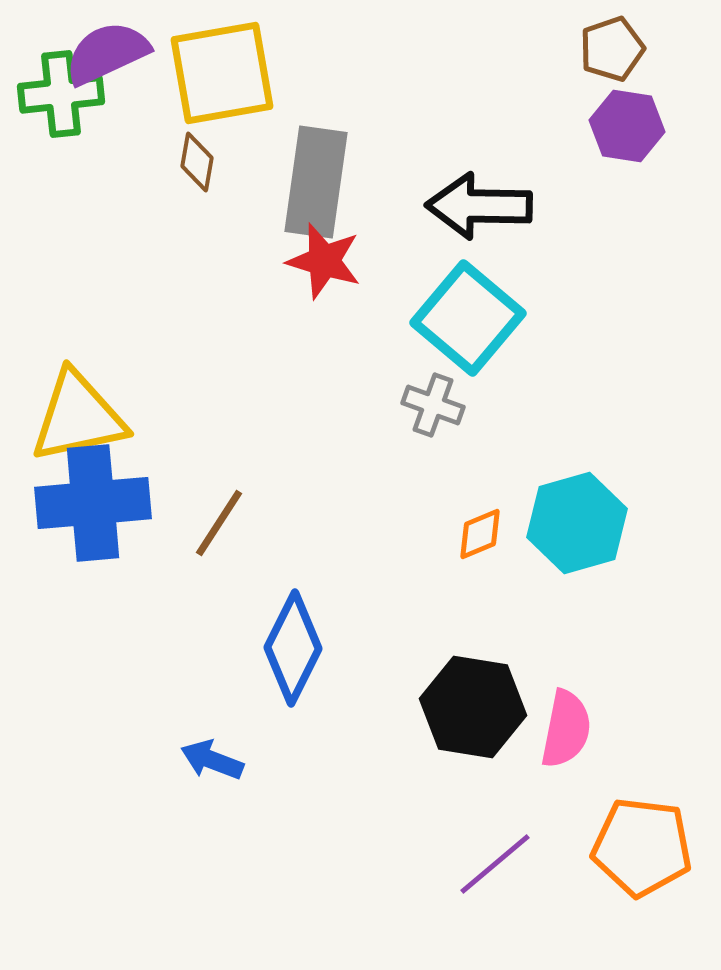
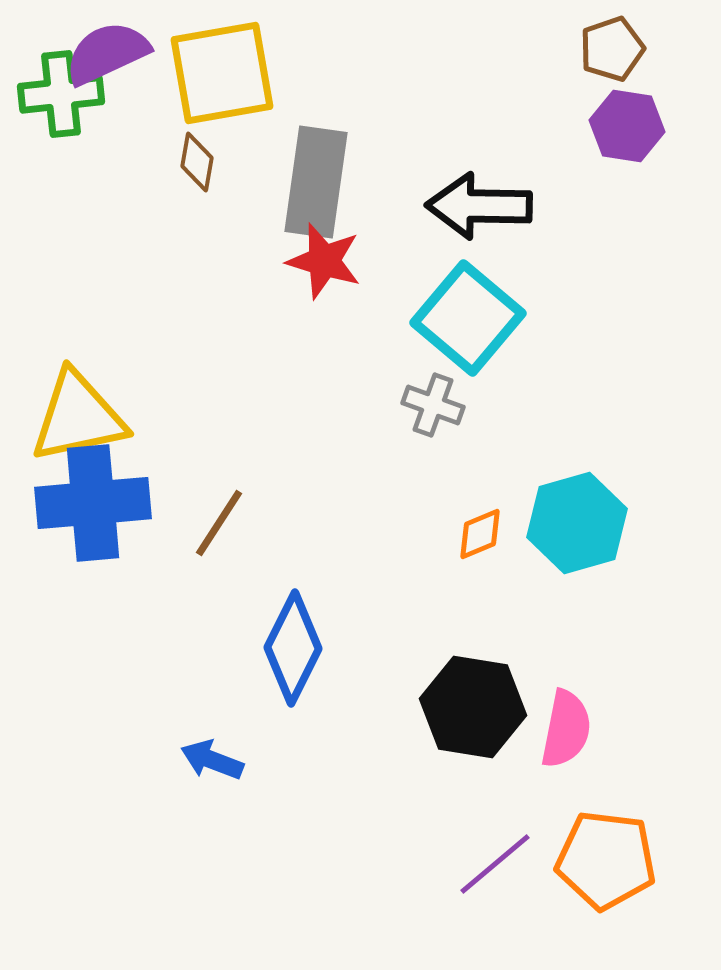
orange pentagon: moved 36 px left, 13 px down
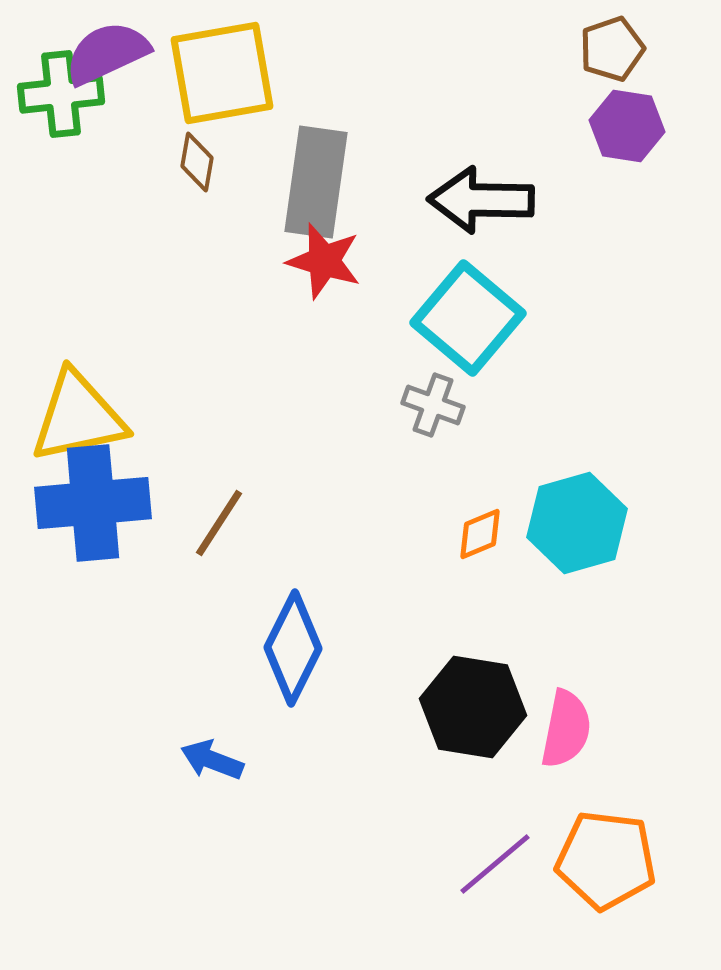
black arrow: moved 2 px right, 6 px up
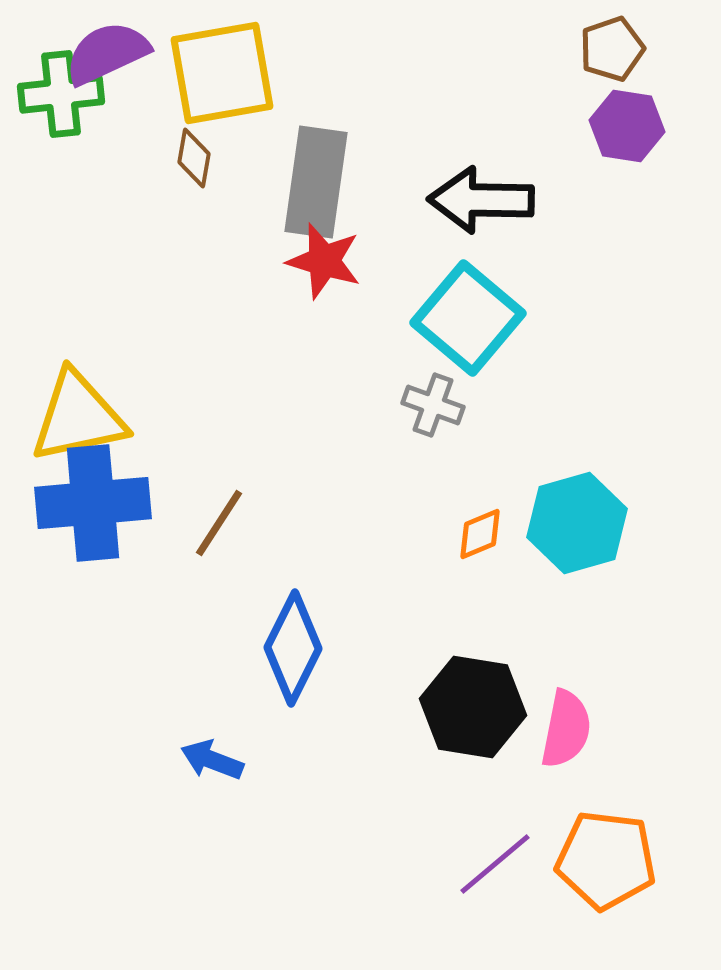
brown diamond: moved 3 px left, 4 px up
